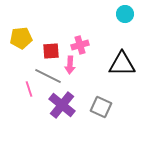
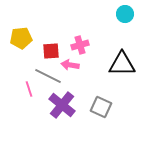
pink arrow: rotated 96 degrees clockwise
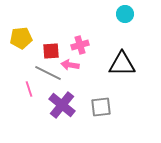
gray line: moved 3 px up
gray square: rotated 30 degrees counterclockwise
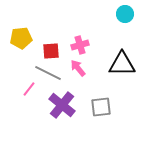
pink arrow: moved 8 px right, 3 px down; rotated 42 degrees clockwise
pink line: rotated 56 degrees clockwise
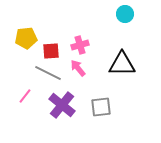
yellow pentagon: moved 5 px right
pink line: moved 4 px left, 7 px down
